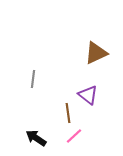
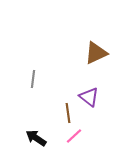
purple triangle: moved 1 px right, 2 px down
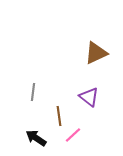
gray line: moved 13 px down
brown line: moved 9 px left, 3 px down
pink line: moved 1 px left, 1 px up
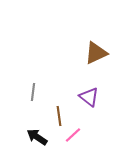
black arrow: moved 1 px right, 1 px up
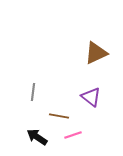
purple triangle: moved 2 px right
brown line: rotated 72 degrees counterclockwise
pink line: rotated 24 degrees clockwise
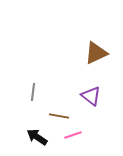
purple triangle: moved 1 px up
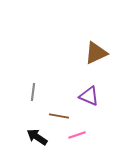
purple triangle: moved 2 px left; rotated 15 degrees counterclockwise
pink line: moved 4 px right
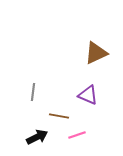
purple triangle: moved 1 px left, 1 px up
black arrow: rotated 120 degrees clockwise
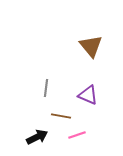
brown triangle: moved 5 px left, 7 px up; rotated 45 degrees counterclockwise
gray line: moved 13 px right, 4 px up
brown line: moved 2 px right
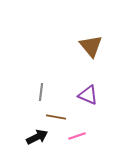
gray line: moved 5 px left, 4 px down
brown line: moved 5 px left, 1 px down
pink line: moved 1 px down
